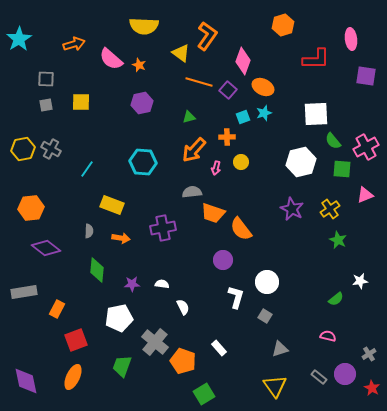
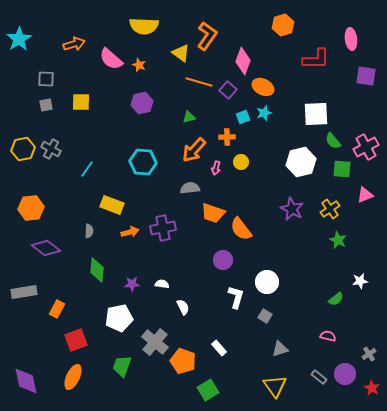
gray semicircle at (192, 192): moved 2 px left, 4 px up
orange arrow at (121, 238): moved 9 px right, 6 px up; rotated 24 degrees counterclockwise
green square at (204, 394): moved 4 px right, 4 px up
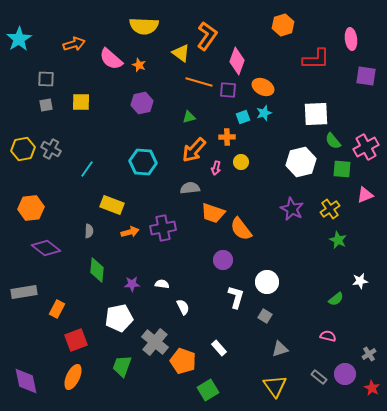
pink diamond at (243, 61): moved 6 px left
purple square at (228, 90): rotated 36 degrees counterclockwise
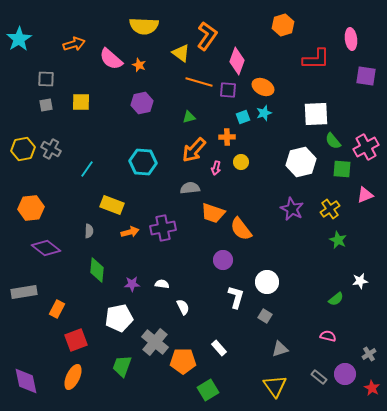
orange pentagon at (183, 361): rotated 20 degrees counterclockwise
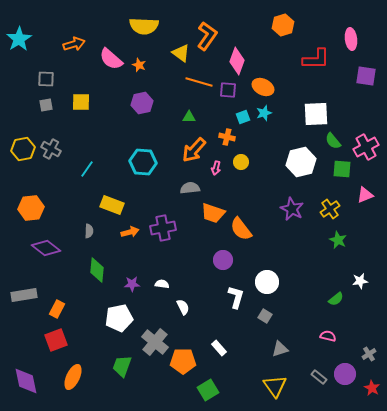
green triangle at (189, 117): rotated 16 degrees clockwise
orange cross at (227, 137): rotated 14 degrees clockwise
gray rectangle at (24, 292): moved 3 px down
red square at (76, 340): moved 20 px left
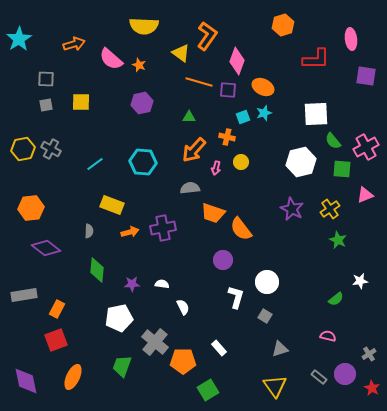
cyan line at (87, 169): moved 8 px right, 5 px up; rotated 18 degrees clockwise
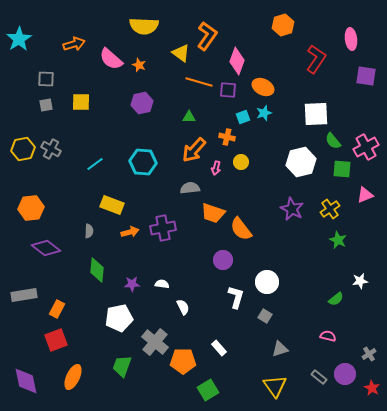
red L-shape at (316, 59): rotated 56 degrees counterclockwise
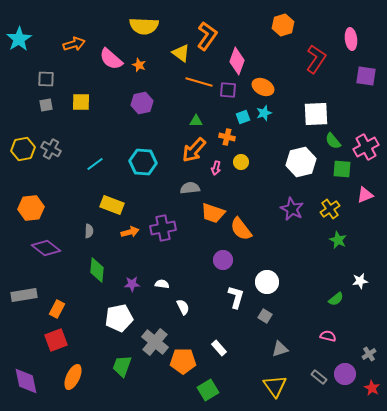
green triangle at (189, 117): moved 7 px right, 4 px down
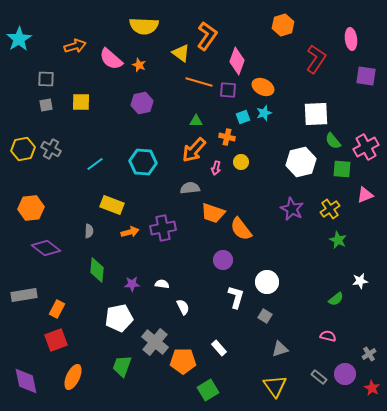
orange arrow at (74, 44): moved 1 px right, 2 px down
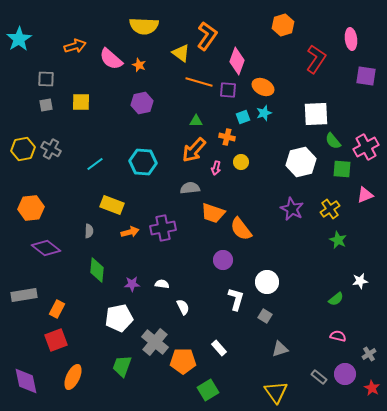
white L-shape at (236, 297): moved 2 px down
pink semicircle at (328, 336): moved 10 px right
yellow triangle at (275, 386): moved 1 px right, 6 px down
